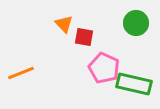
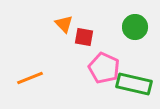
green circle: moved 1 px left, 4 px down
orange line: moved 9 px right, 5 px down
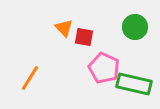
orange triangle: moved 4 px down
orange line: rotated 36 degrees counterclockwise
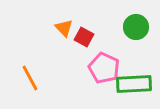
green circle: moved 1 px right
red square: rotated 18 degrees clockwise
orange line: rotated 60 degrees counterclockwise
green rectangle: rotated 16 degrees counterclockwise
